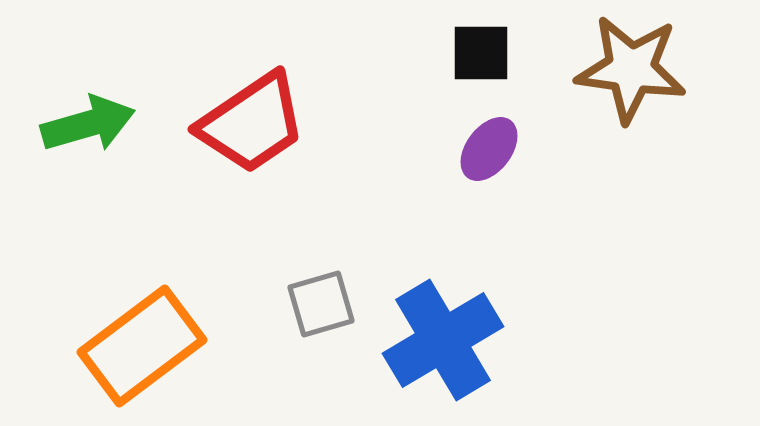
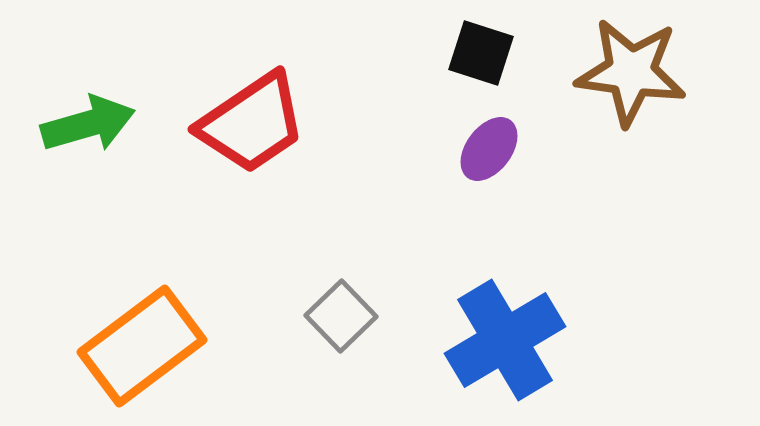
black square: rotated 18 degrees clockwise
brown star: moved 3 px down
gray square: moved 20 px right, 12 px down; rotated 28 degrees counterclockwise
blue cross: moved 62 px right
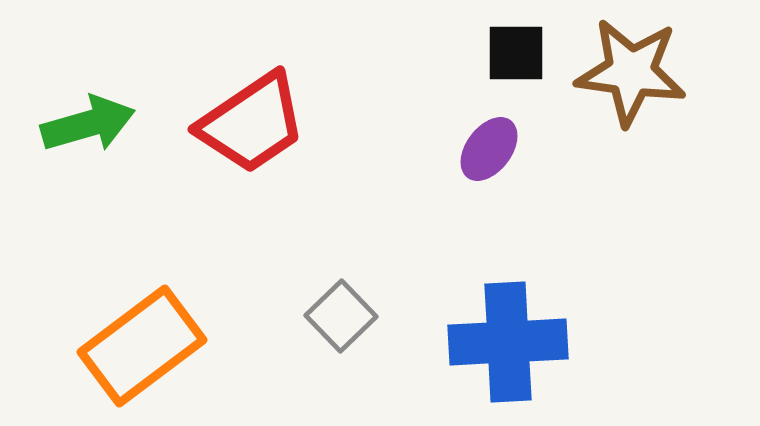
black square: moved 35 px right; rotated 18 degrees counterclockwise
blue cross: moved 3 px right, 2 px down; rotated 28 degrees clockwise
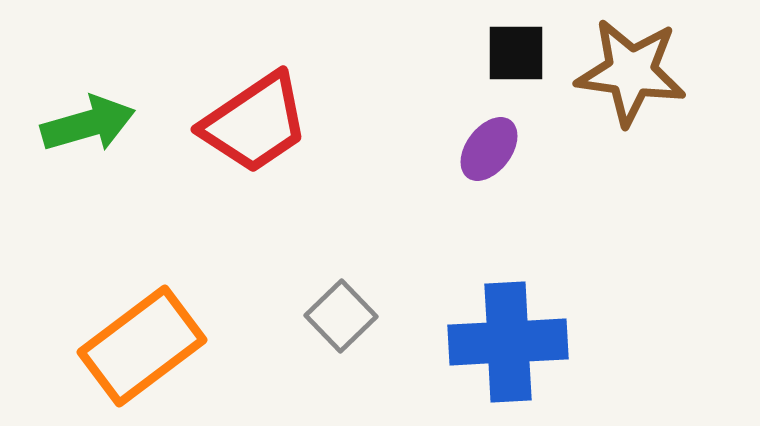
red trapezoid: moved 3 px right
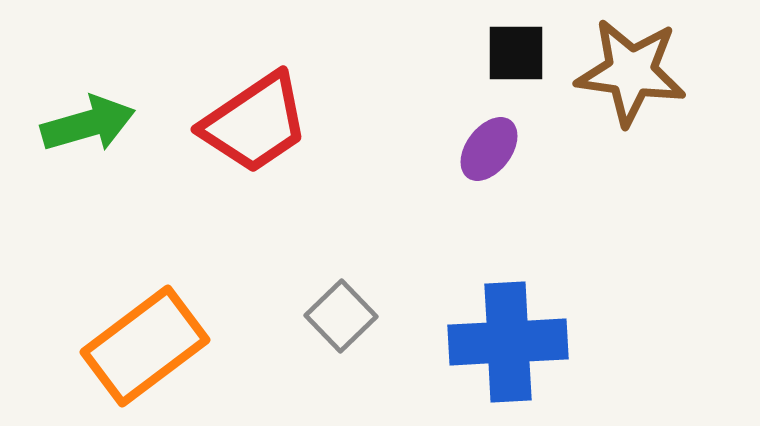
orange rectangle: moved 3 px right
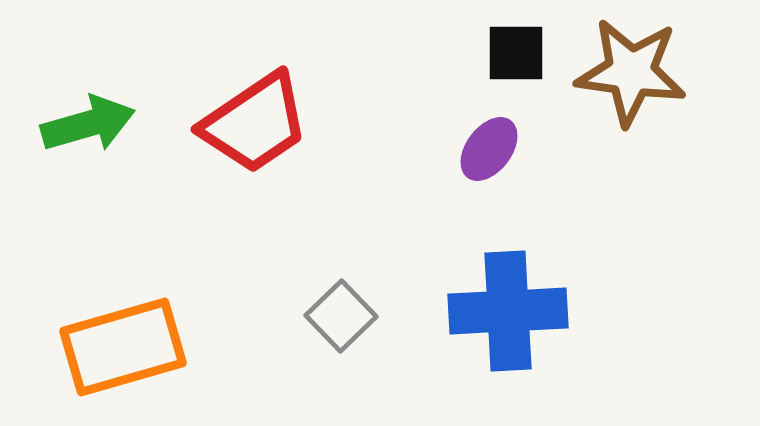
blue cross: moved 31 px up
orange rectangle: moved 22 px left, 1 px down; rotated 21 degrees clockwise
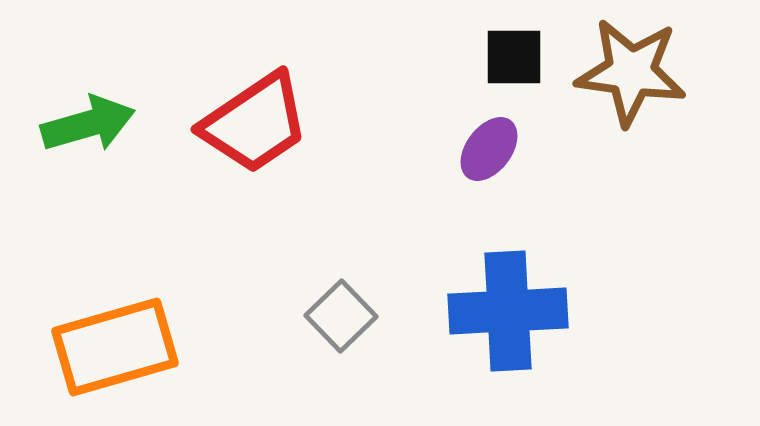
black square: moved 2 px left, 4 px down
orange rectangle: moved 8 px left
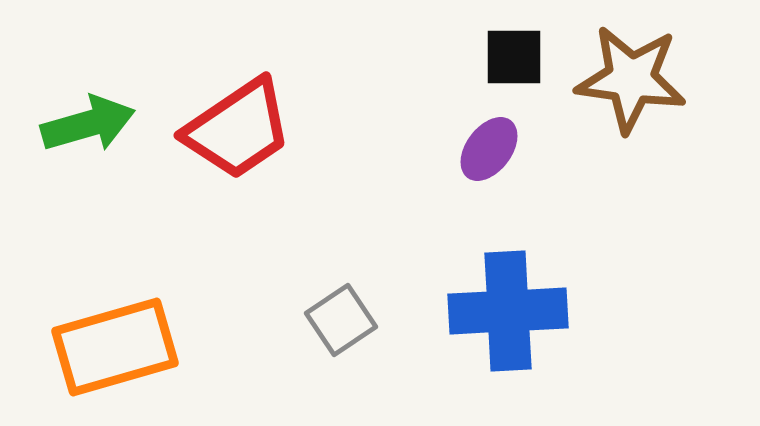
brown star: moved 7 px down
red trapezoid: moved 17 px left, 6 px down
gray square: moved 4 px down; rotated 10 degrees clockwise
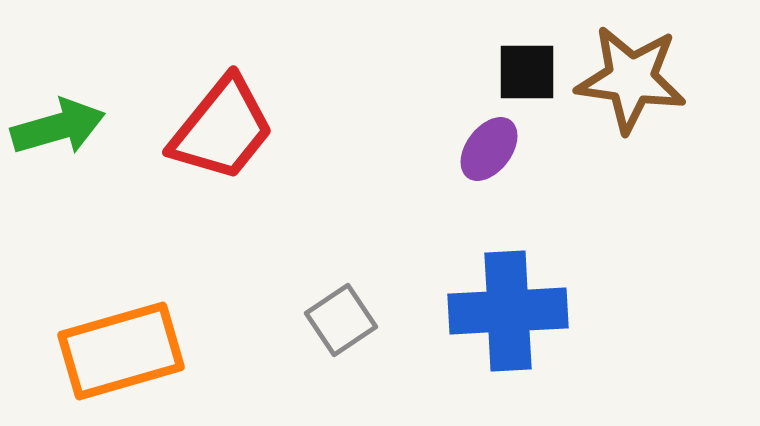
black square: moved 13 px right, 15 px down
green arrow: moved 30 px left, 3 px down
red trapezoid: moved 16 px left; rotated 17 degrees counterclockwise
orange rectangle: moved 6 px right, 4 px down
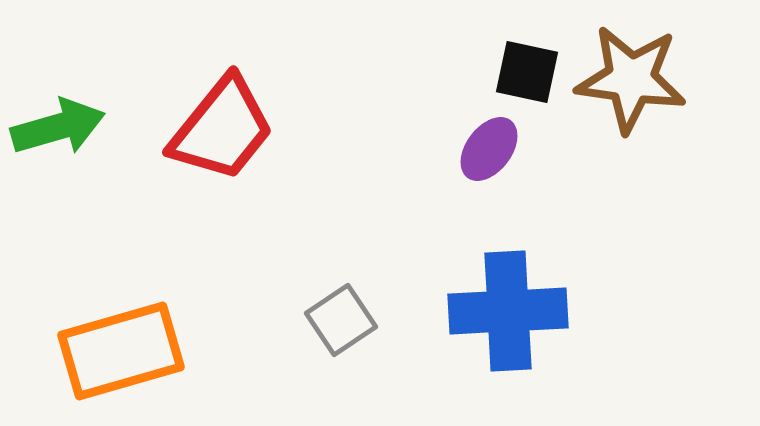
black square: rotated 12 degrees clockwise
